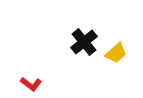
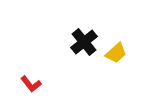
red L-shape: rotated 15 degrees clockwise
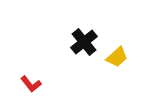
yellow trapezoid: moved 1 px right, 4 px down
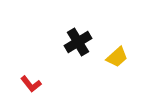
black cross: moved 6 px left; rotated 8 degrees clockwise
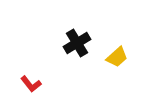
black cross: moved 1 px left, 1 px down
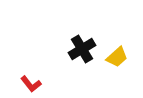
black cross: moved 5 px right, 6 px down
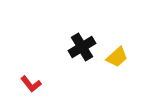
black cross: moved 2 px up
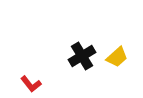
black cross: moved 9 px down
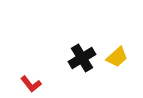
black cross: moved 2 px down
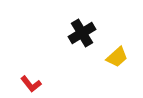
black cross: moved 25 px up
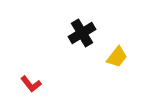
yellow trapezoid: rotated 10 degrees counterclockwise
